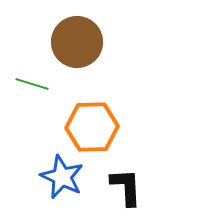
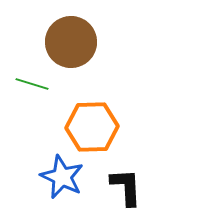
brown circle: moved 6 px left
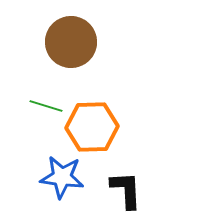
green line: moved 14 px right, 22 px down
blue star: rotated 18 degrees counterclockwise
black L-shape: moved 3 px down
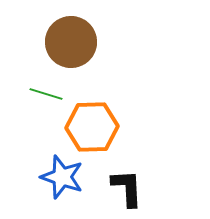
green line: moved 12 px up
blue star: rotated 12 degrees clockwise
black L-shape: moved 1 px right, 2 px up
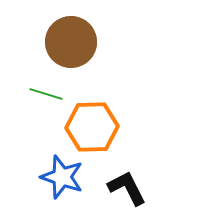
black L-shape: rotated 24 degrees counterclockwise
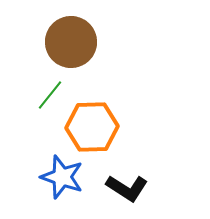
green line: moved 4 px right, 1 px down; rotated 68 degrees counterclockwise
black L-shape: rotated 150 degrees clockwise
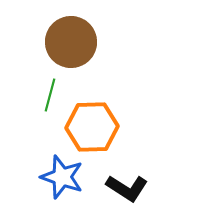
green line: rotated 24 degrees counterclockwise
